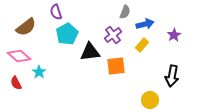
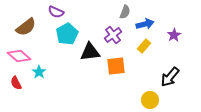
purple semicircle: rotated 49 degrees counterclockwise
yellow rectangle: moved 2 px right, 1 px down
black arrow: moved 2 px left, 1 px down; rotated 30 degrees clockwise
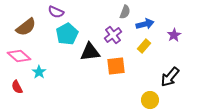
red semicircle: moved 1 px right, 4 px down
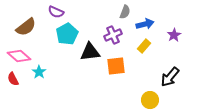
purple cross: rotated 12 degrees clockwise
red semicircle: moved 4 px left, 8 px up
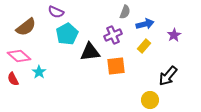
black arrow: moved 2 px left, 1 px up
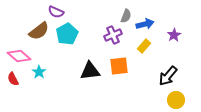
gray semicircle: moved 1 px right, 4 px down
brown semicircle: moved 13 px right, 4 px down
black triangle: moved 19 px down
orange square: moved 3 px right
yellow circle: moved 26 px right
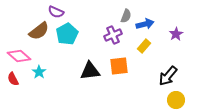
purple star: moved 2 px right, 1 px up
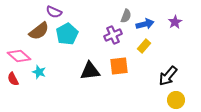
purple semicircle: moved 2 px left
purple star: moved 1 px left, 12 px up
cyan star: rotated 16 degrees counterclockwise
